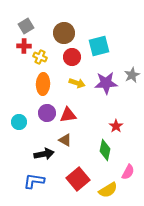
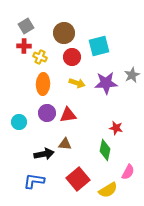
red star: moved 2 px down; rotated 24 degrees counterclockwise
brown triangle: moved 4 px down; rotated 24 degrees counterclockwise
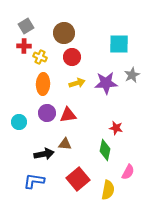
cyan square: moved 20 px right, 2 px up; rotated 15 degrees clockwise
yellow arrow: rotated 35 degrees counterclockwise
yellow semicircle: rotated 48 degrees counterclockwise
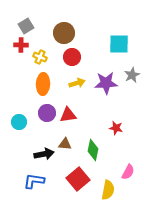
red cross: moved 3 px left, 1 px up
green diamond: moved 12 px left
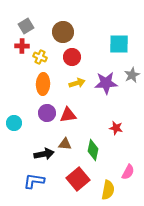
brown circle: moved 1 px left, 1 px up
red cross: moved 1 px right, 1 px down
cyan circle: moved 5 px left, 1 px down
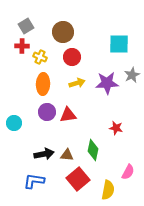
purple star: moved 1 px right
purple circle: moved 1 px up
brown triangle: moved 2 px right, 11 px down
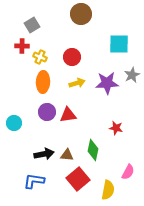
gray square: moved 6 px right, 1 px up
brown circle: moved 18 px right, 18 px up
orange ellipse: moved 2 px up
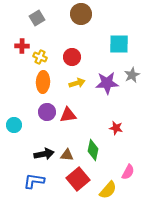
gray square: moved 5 px right, 7 px up
cyan circle: moved 2 px down
yellow semicircle: rotated 30 degrees clockwise
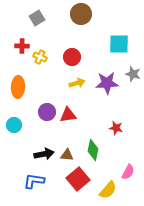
gray star: moved 1 px right, 1 px up; rotated 28 degrees counterclockwise
orange ellipse: moved 25 px left, 5 px down
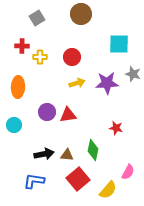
yellow cross: rotated 24 degrees counterclockwise
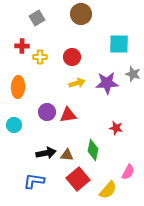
black arrow: moved 2 px right, 1 px up
